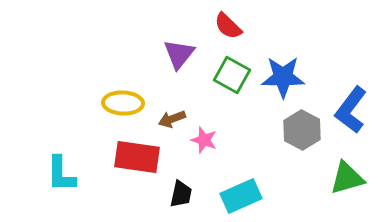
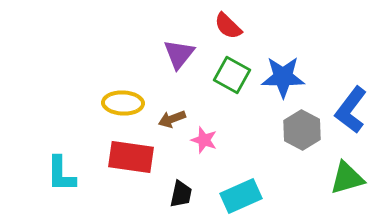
red rectangle: moved 6 px left
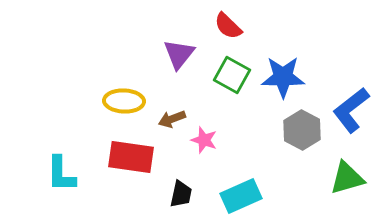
yellow ellipse: moved 1 px right, 2 px up
blue L-shape: rotated 15 degrees clockwise
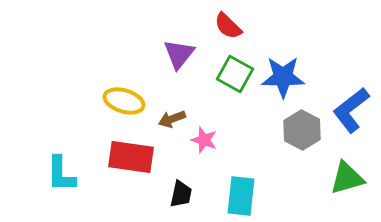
green square: moved 3 px right, 1 px up
yellow ellipse: rotated 15 degrees clockwise
cyan rectangle: rotated 60 degrees counterclockwise
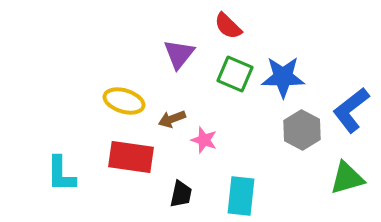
green square: rotated 6 degrees counterclockwise
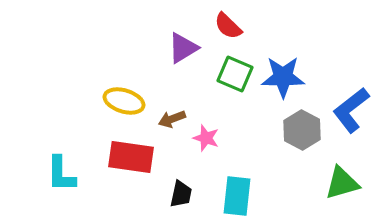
purple triangle: moved 4 px right, 6 px up; rotated 20 degrees clockwise
pink star: moved 2 px right, 2 px up
green triangle: moved 5 px left, 5 px down
cyan rectangle: moved 4 px left
